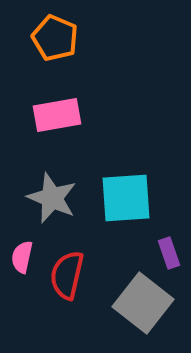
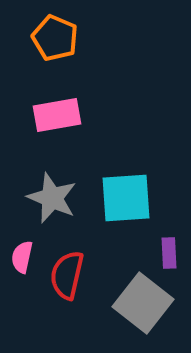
purple rectangle: rotated 16 degrees clockwise
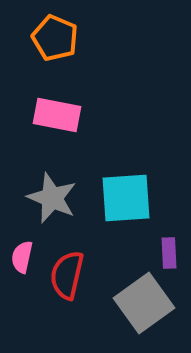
pink rectangle: rotated 21 degrees clockwise
gray square: moved 1 px right; rotated 16 degrees clockwise
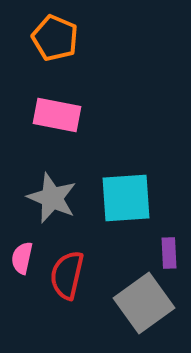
pink semicircle: moved 1 px down
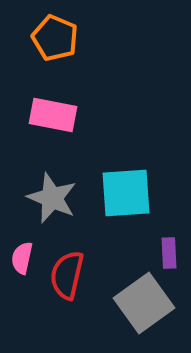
pink rectangle: moved 4 px left
cyan square: moved 5 px up
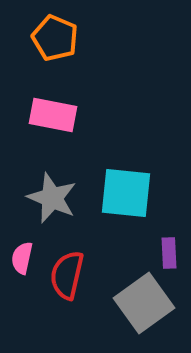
cyan square: rotated 10 degrees clockwise
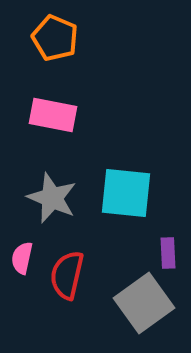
purple rectangle: moved 1 px left
